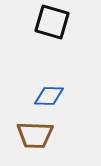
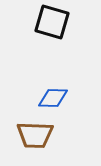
blue diamond: moved 4 px right, 2 px down
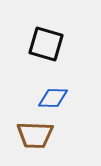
black square: moved 6 px left, 22 px down
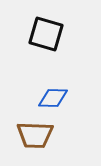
black square: moved 10 px up
